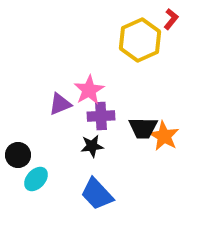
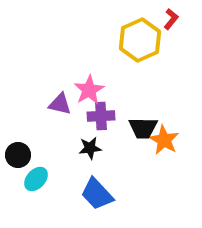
purple triangle: rotated 35 degrees clockwise
orange star: moved 4 px down
black star: moved 2 px left, 2 px down
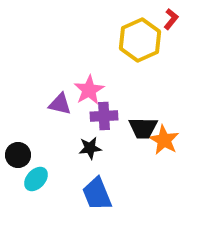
purple cross: moved 3 px right
blue trapezoid: rotated 21 degrees clockwise
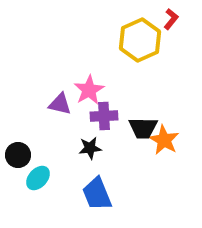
cyan ellipse: moved 2 px right, 1 px up
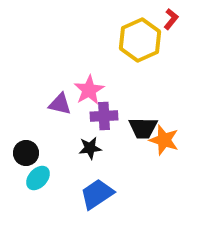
orange star: rotated 12 degrees counterclockwise
black circle: moved 8 px right, 2 px up
blue trapezoid: rotated 78 degrees clockwise
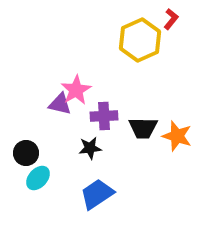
pink star: moved 13 px left
orange star: moved 13 px right, 4 px up
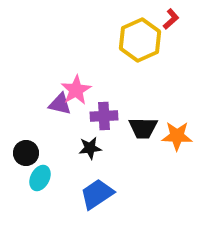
red L-shape: rotated 10 degrees clockwise
orange star: rotated 16 degrees counterclockwise
cyan ellipse: moved 2 px right; rotated 15 degrees counterclockwise
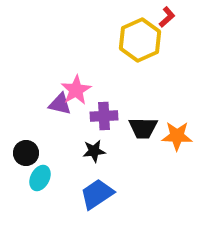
red L-shape: moved 4 px left, 2 px up
black star: moved 4 px right, 3 px down
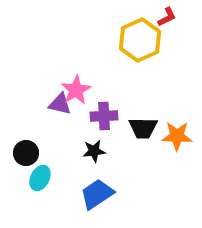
red L-shape: rotated 15 degrees clockwise
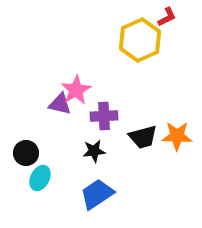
black trapezoid: moved 9 px down; rotated 16 degrees counterclockwise
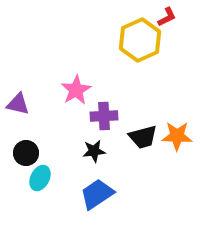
purple triangle: moved 42 px left
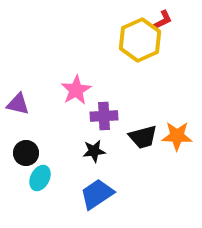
red L-shape: moved 4 px left, 3 px down
